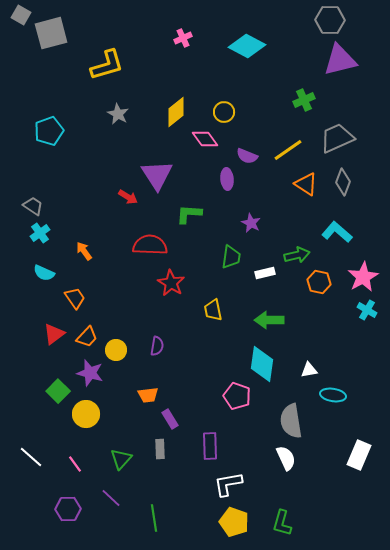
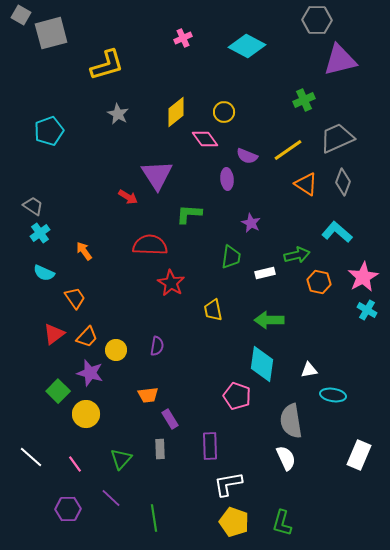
gray hexagon at (330, 20): moved 13 px left
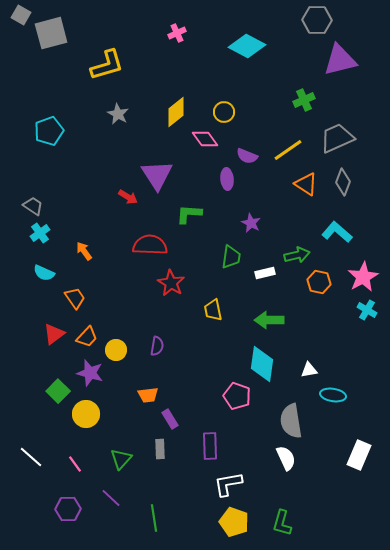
pink cross at (183, 38): moved 6 px left, 5 px up
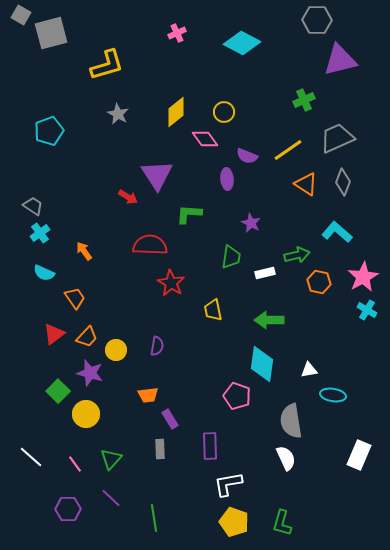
cyan diamond at (247, 46): moved 5 px left, 3 px up
green triangle at (121, 459): moved 10 px left
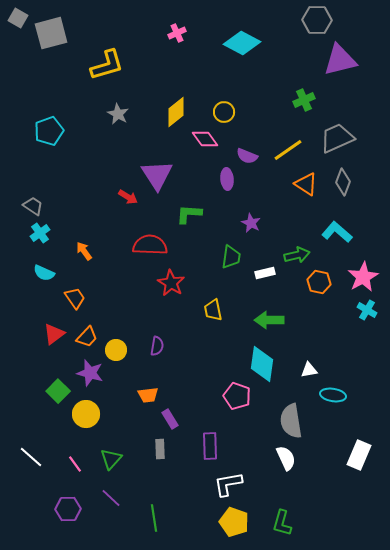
gray square at (21, 15): moved 3 px left, 3 px down
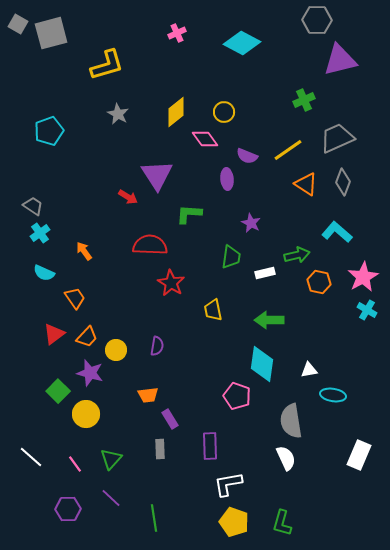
gray square at (18, 18): moved 6 px down
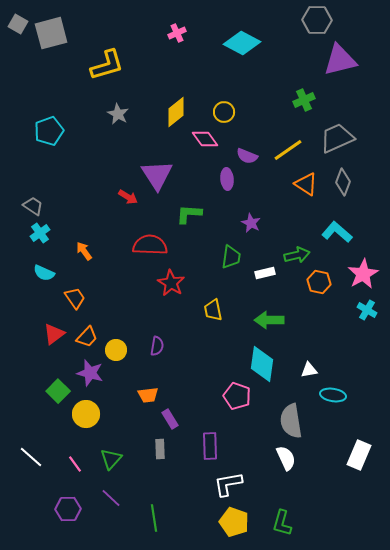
pink star at (363, 277): moved 3 px up
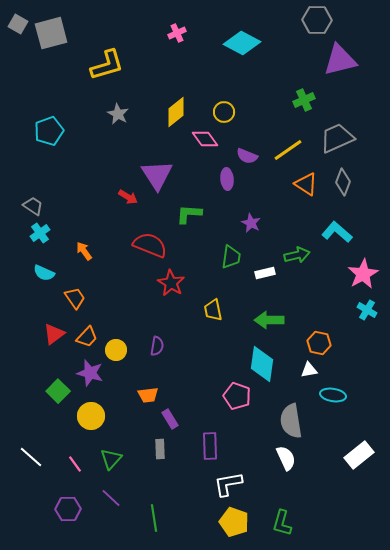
red semicircle at (150, 245): rotated 20 degrees clockwise
orange hexagon at (319, 282): moved 61 px down
yellow circle at (86, 414): moved 5 px right, 2 px down
white rectangle at (359, 455): rotated 28 degrees clockwise
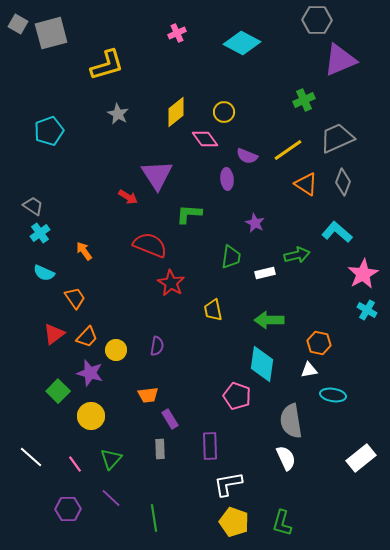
purple triangle at (340, 60): rotated 9 degrees counterclockwise
purple star at (251, 223): moved 4 px right
white rectangle at (359, 455): moved 2 px right, 3 px down
